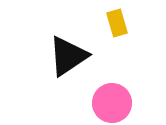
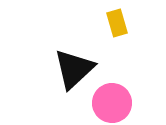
black triangle: moved 6 px right, 13 px down; rotated 9 degrees counterclockwise
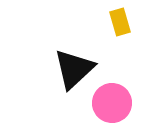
yellow rectangle: moved 3 px right, 1 px up
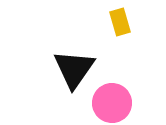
black triangle: rotated 12 degrees counterclockwise
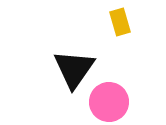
pink circle: moved 3 px left, 1 px up
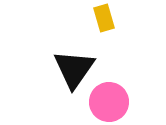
yellow rectangle: moved 16 px left, 4 px up
